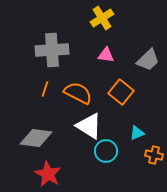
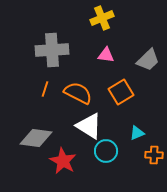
yellow cross: rotated 10 degrees clockwise
orange square: rotated 20 degrees clockwise
orange cross: rotated 12 degrees counterclockwise
red star: moved 15 px right, 13 px up
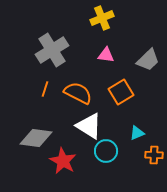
gray cross: rotated 28 degrees counterclockwise
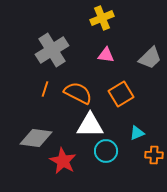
gray trapezoid: moved 2 px right, 2 px up
orange square: moved 2 px down
white triangle: moved 1 px right, 1 px up; rotated 32 degrees counterclockwise
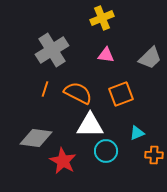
orange square: rotated 10 degrees clockwise
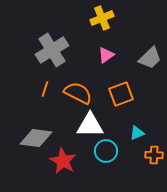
pink triangle: rotated 42 degrees counterclockwise
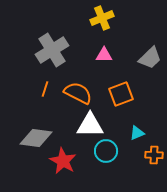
pink triangle: moved 2 px left; rotated 36 degrees clockwise
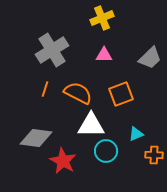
white triangle: moved 1 px right
cyan triangle: moved 1 px left, 1 px down
